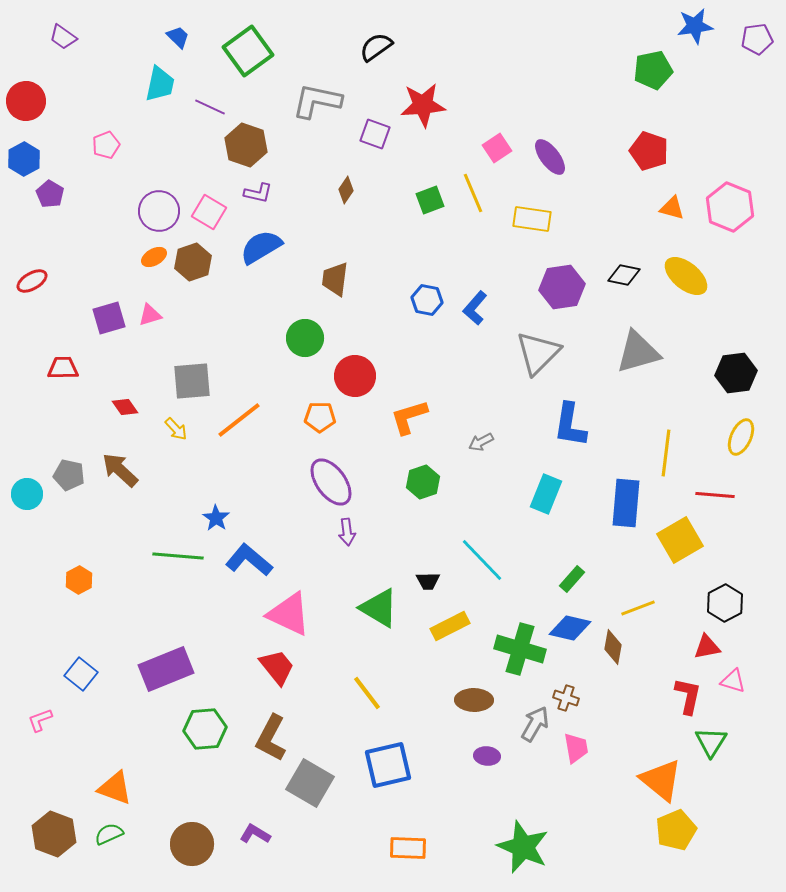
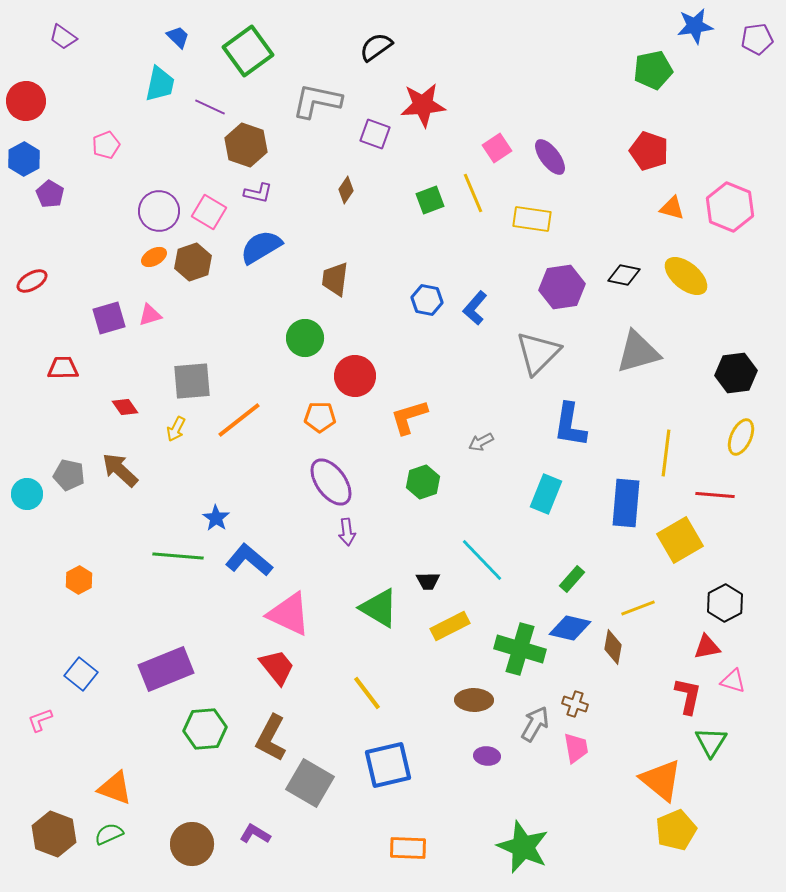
yellow arrow at (176, 429): rotated 70 degrees clockwise
brown cross at (566, 698): moved 9 px right, 6 px down
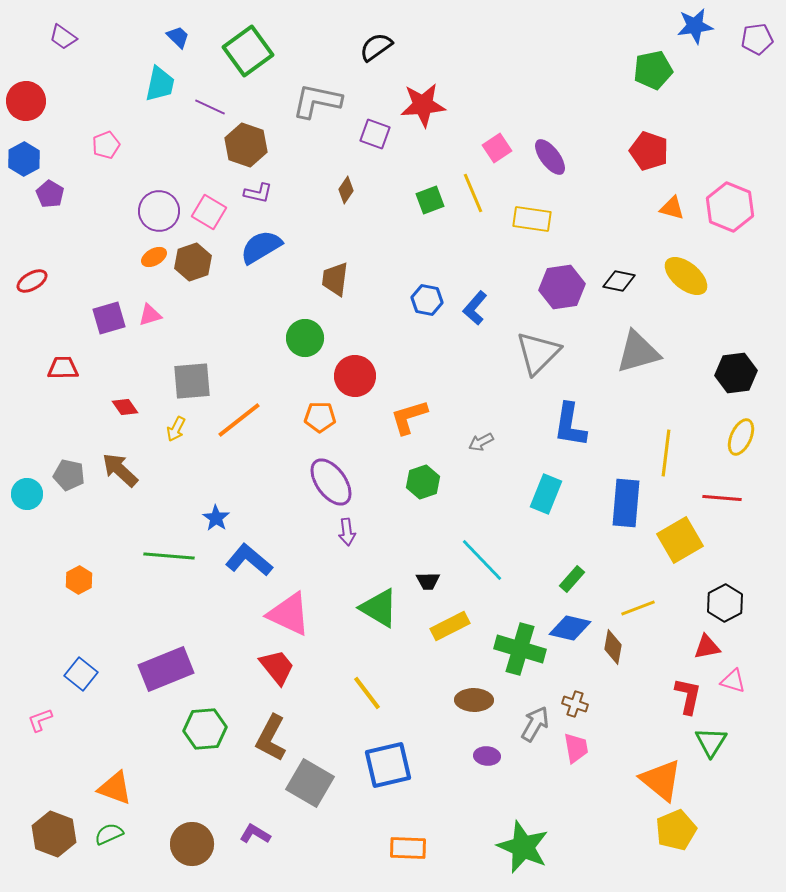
black diamond at (624, 275): moved 5 px left, 6 px down
red line at (715, 495): moved 7 px right, 3 px down
green line at (178, 556): moved 9 px left
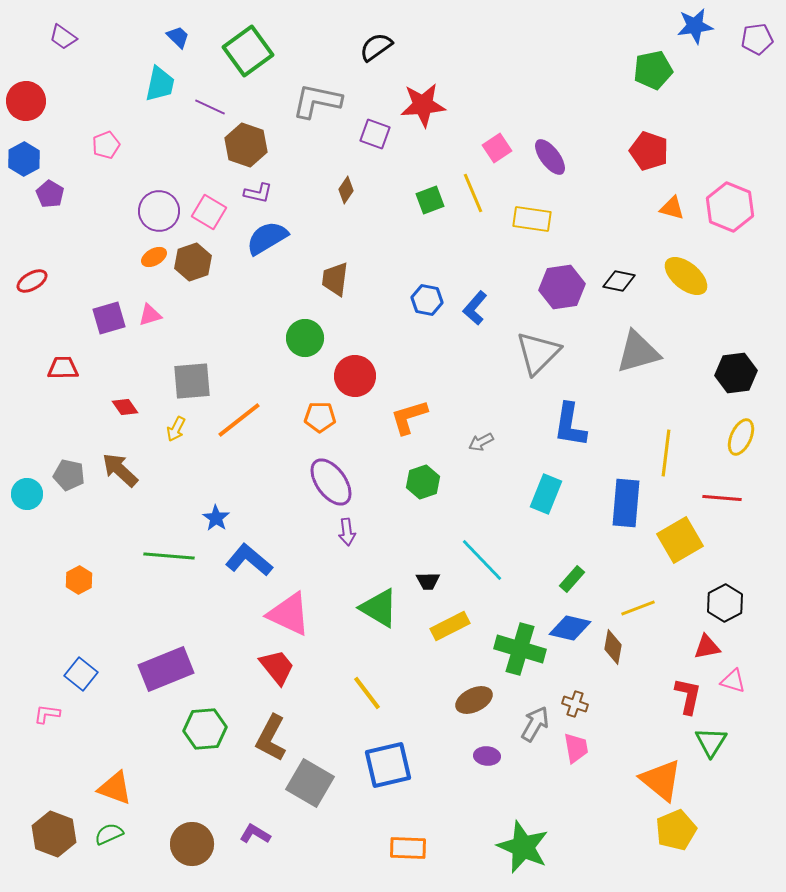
blue semicircle at (261, 247): moved 6 px right, 9 px up
brown ellipse at (474, 700): rotated 27 degrees counterclockwise
pink L-shape at (40, 720): moved 7 px right, 6 px up; rotated 28 degrees clockwise
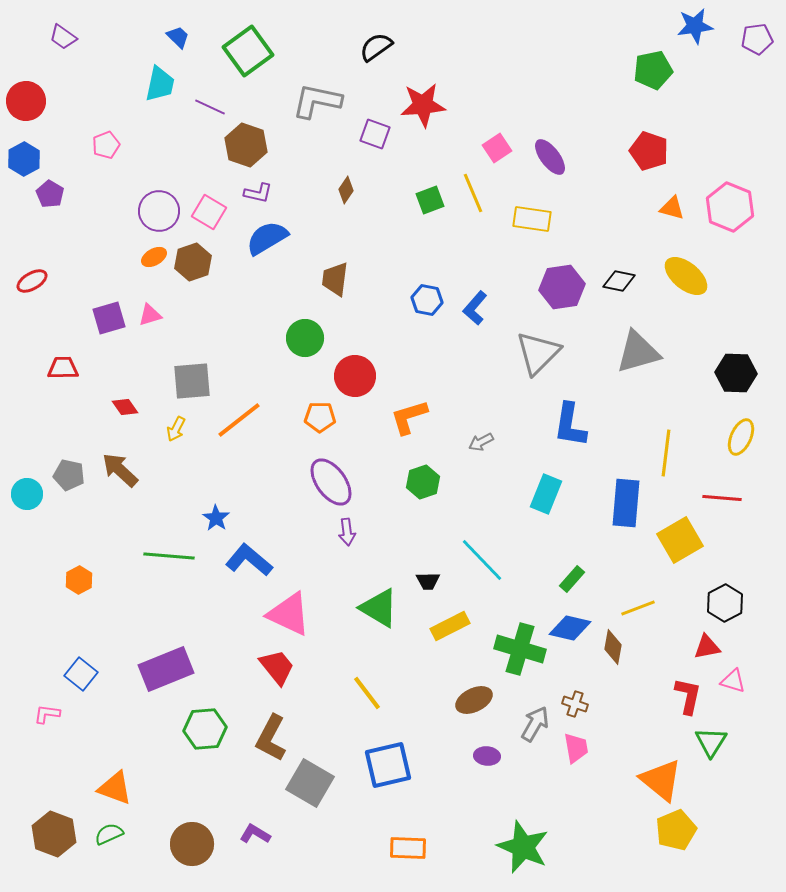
black hexagon at (736, 373): rotated 9 degrees clockwise
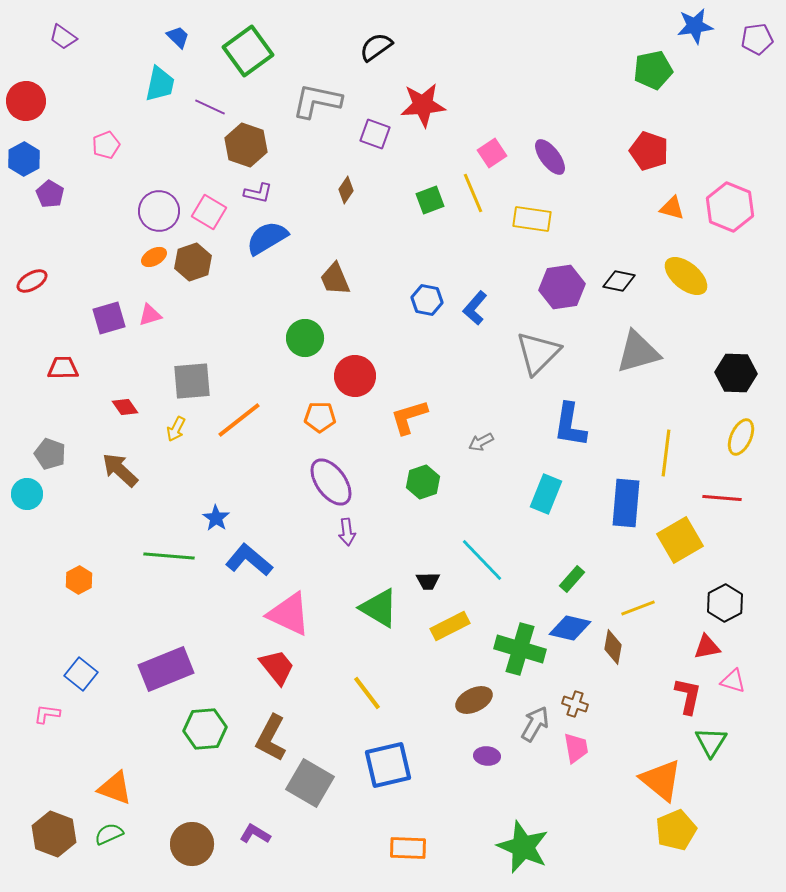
pink square at (497, 148): moved 5 px left, 5 px down
brown trapezoid at (335, 279): rotated 30 degrees counterclockwise
gray pentagon at (69, 475): moved 19 px left, 21 px up; rotated 8 degrees clockwise
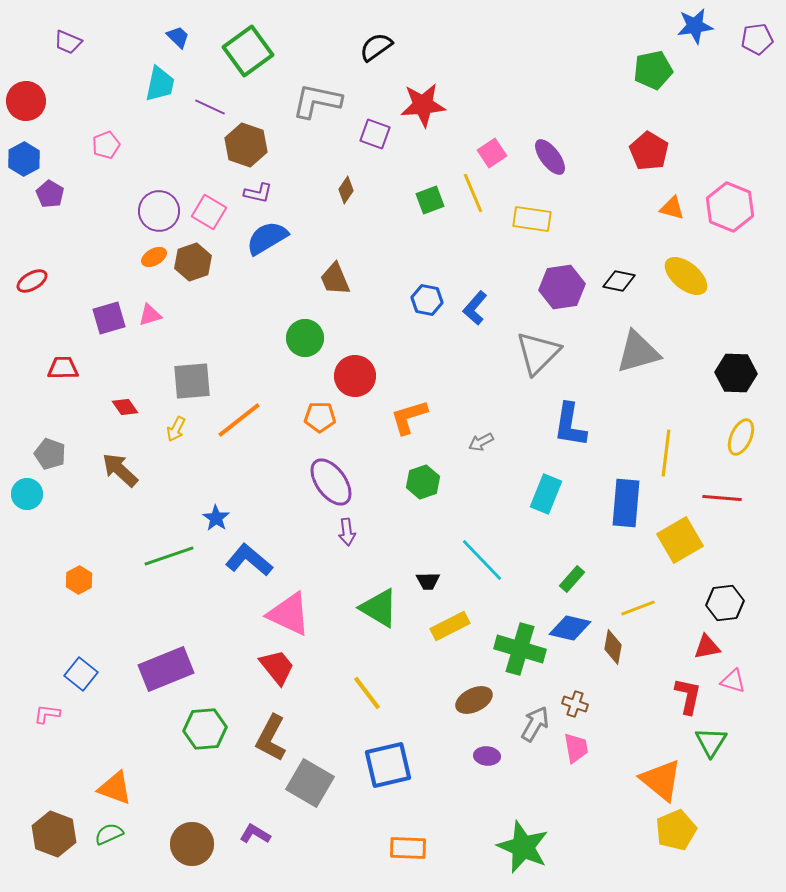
purple trapezoid at (63, 37): moved 5 px right, 5 px down; rotated 12 degrees counterclockwise
red pentagon at (649, 151): rotated 12 degrees clockwise
green line at (169, 556): rotated 24 degrees counterclockwise
black hexagon at (725, 603): rotated 21 degrees clockwise
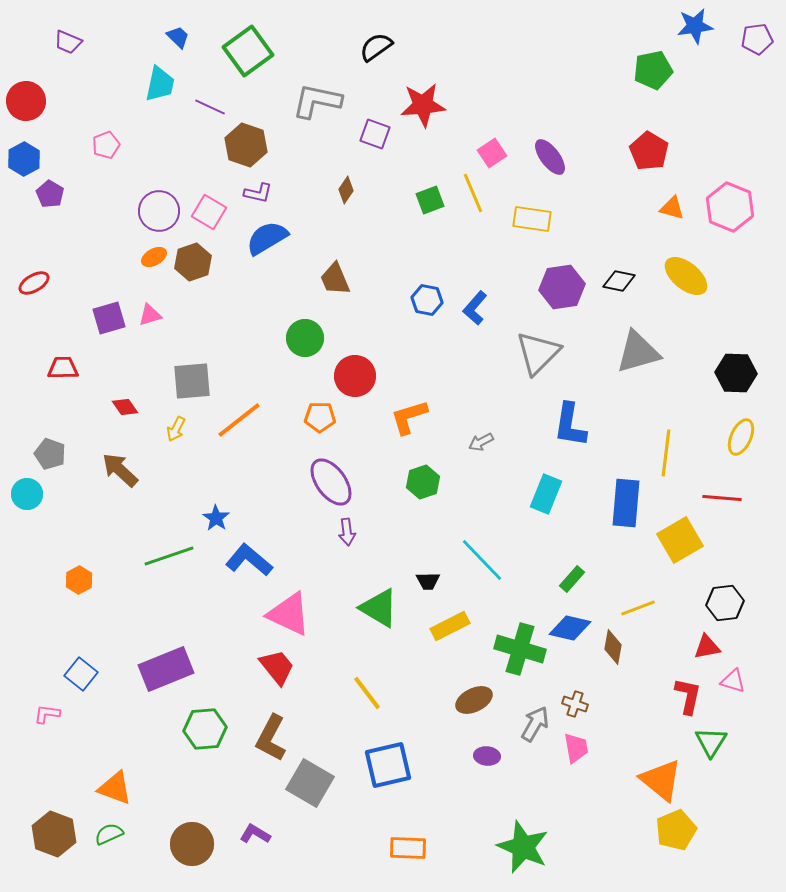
red ellipse at (32, 281): moved 2 px right, 2 px down
